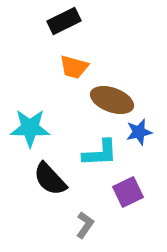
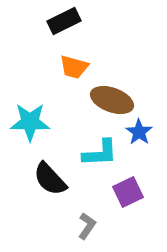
cyan star: moved 6 px up
blue star: rotated 24 degrees counterclockwise
gray L-shape: moved 2 px right, 1 px down
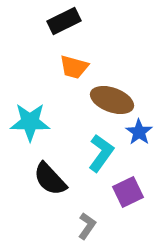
cyan L-shape: moved 1 px right; rotated 51 degrees counterclockwise
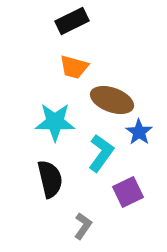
black rectangle: moved 8 px right
cyan star: moved 25 px right
black semicircle: rotated 150 degrees counterclockwise
gray L-shape: moved 4 px left
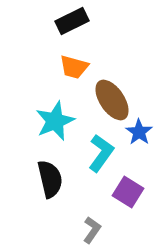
brown ellipse: rotated 36 degrees clockwise
cyan star: moved 1 px up; rotated 24 degrees counterclockwise
purple square: rotated 32 degrees counterclockwise
gray L-shape: moved 9 px right, 4 px down
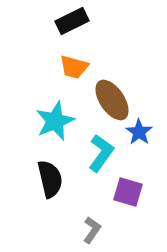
purple square: rotated 16 degrees counterclockwise
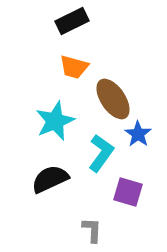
brown ellipse: moved 1 px right, 1 px up
blue star: moved 1 px left, 2 px down
black semicircle: rotated 102 degrees counterclockwise
gray L-shape: rotated 32 degrees counterclockwise
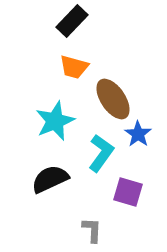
black rectangle: rotated 20 degrees counterclockwise
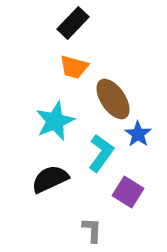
black rectangle: moved 1 px right, 2 px down
purple square: rotated 16 degrees clockwise
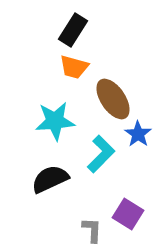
black rectangle: moved 7 px down; rotated 12 degrees counterclockwise
cyan star: rotated 18 degrees clockwise
cyan L-shape: moved 1 px down; rotated 9 degrees clockwise
purple square: moved 22 px down
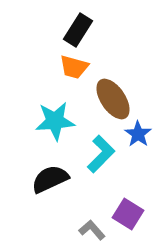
black rectangle: moved 5 px right
gray L-shape: rotated 44 degrees counterclockwise
